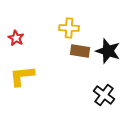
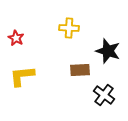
brown rectangle: moved 19 px down; rotated 12 degrees counterclockwise
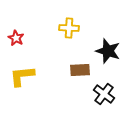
black cross: moved 1 px up
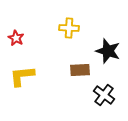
black cross: moved 1 px down
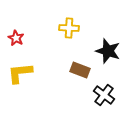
brown rectangle: rotated 24 degrees clockwise
yellow L-shape: moved 2 px left, 3 px up
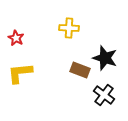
black star: moved 3 px left, 7 px down
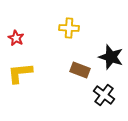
black star: moved 6 px right, 1 px up
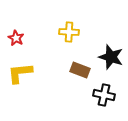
yellow cross: moved 4 px down
black cross: rotated 25 degrees counterclockwise
